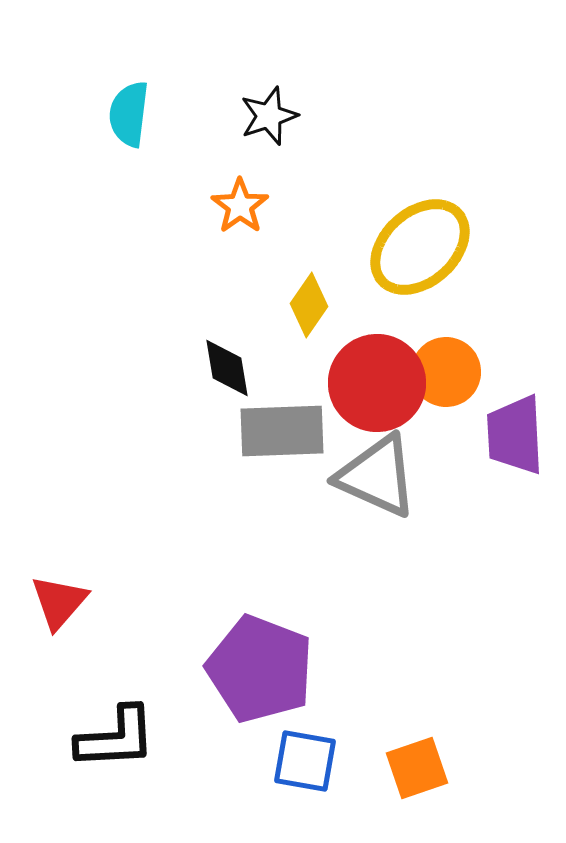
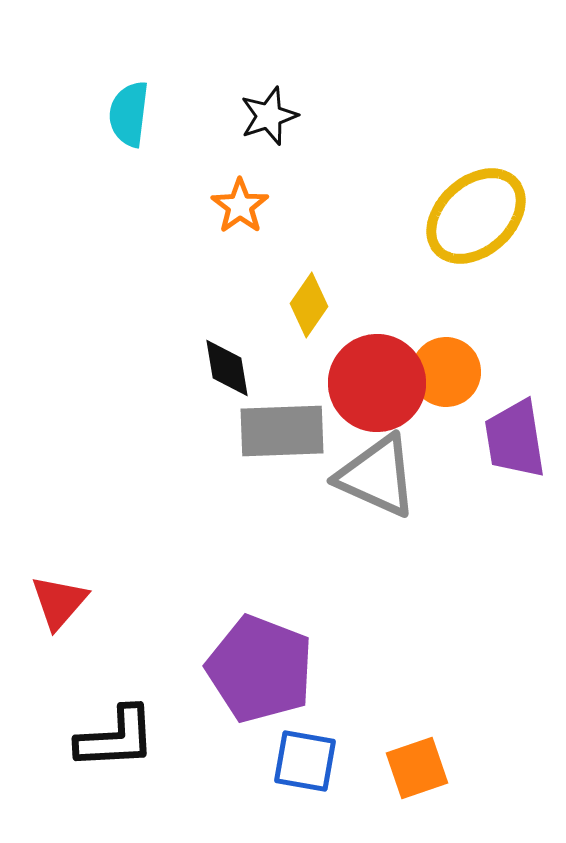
yellow ellipse: moved 56 px right, 31 px up
purple trapezoid: moved 4 px down; rotated 6 degrees counterclockwise
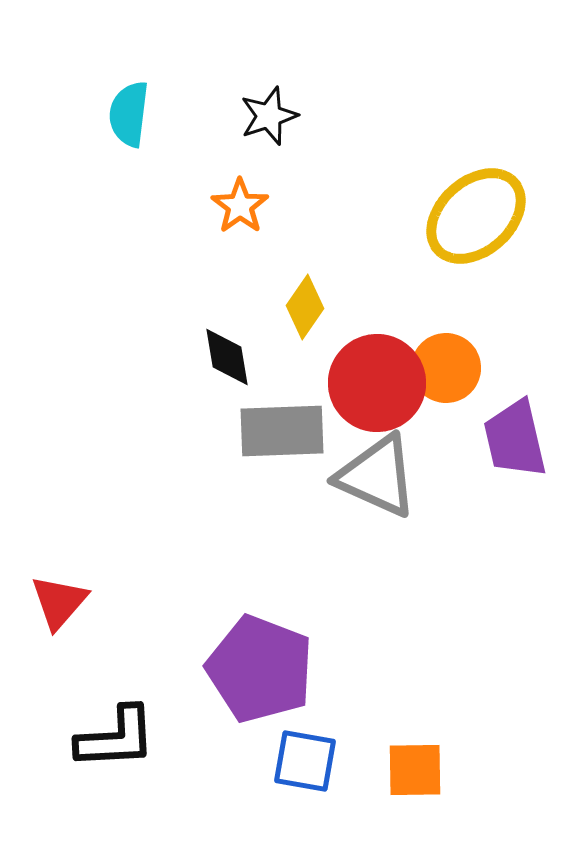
yellow diamond: moved 4 px left, 2 px down
black diamond: moved 11 px up
orange circle: moved 4 px up
purple trapezoid: rotated 4 degrees counterclockwise
orange square: moved 2 px left, 2 px down; rotated 18 degrees clockwise
